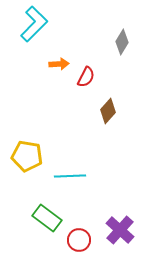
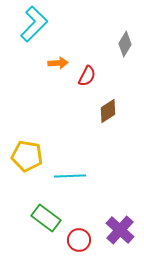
gray diamond: moved 3 px right, 2 px down
orange arrow: moved 1 px left, 1 px up
red semicircle: moved 1 px right, 1 px up
brown diamond: rotated 15 degrees clockwise
green rectangle: moved 1 px left
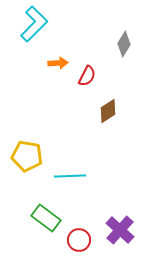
gray diamond: moved 1 px left
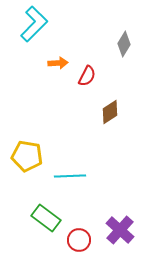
brown diamond: moved 2 px right, 1 px down
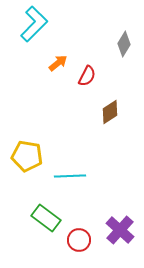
orange arrow: rotated 36 degrees counterclockwise
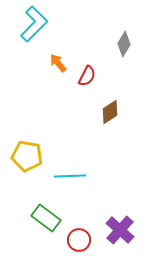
orange arrow: rotated 90 degrees counterclockwise
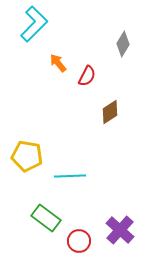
gray diamond: moved 1 px left
red circle: moved 1 px down
